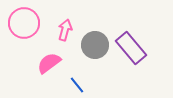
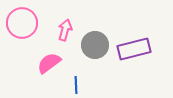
pink circle: moved 2 px left
purple rectangle: moved 3 px right, 1 px down; rotated 64 degrees counterclockwise
blue line: moved 1 px left; rotated 36 degrees clockwise
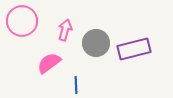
pink circle: moved 2 px up
gray circle: moved 1 px right, 2 px up
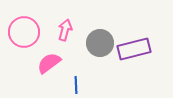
pink circle: moved 2 px right, 11 px down
gray circle: moved 4 px right
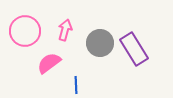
pink circle: moved 1 px right, 1 px up
purple rectangle: rotated 72 degrees clockwise
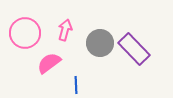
pink circle: moved 2 px down
purple rectangle: rotated 12 degrees counterclockwise
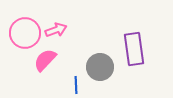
pink arrow: moved 9 px left; rotated 55 degrees clockwise
gray circle: moved 24 px down
purple rectangle: rotated 36 degrees clockwise
pink semicircle: moved 4 px left, 3 px up; rotated 10 degrees counterclockwise
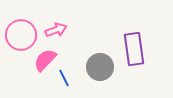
pink circle: moved 4 px left, 2 px down
blue line: moved 12 px left, 7 px up; rotated 24 degrees counterclockwise
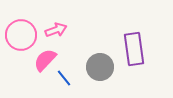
blue line: rotated 12 degrees counterclockwise
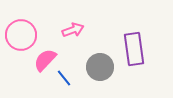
pink arrow: moved 17 px right
